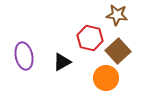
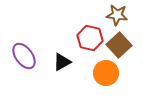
brown square: moved 1 px right, 6 px up
purple ellipse: rotated 24 degrees counterclockwise
orange circle: moved 5 px up
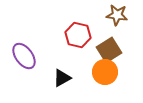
red hexagon: moved 12 px left, 3 px up
brown square: moved 10 px left, 5 px down; rotated 10 degrees clockwise
black triangle: moved 16 px down
orange circle: moved 1 px left, 1 px up
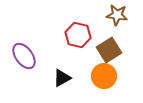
orange circle: moved 1 px left, 4 px down
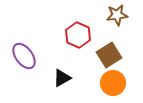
brown star: rotated 15 degrees counterclockwise
red hexagon: rotated 10 degrees clockwise
brown square: moved 5 px down
orange circle: moved 9 px right, 7 px down
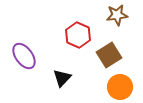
black triangle: rotated 18 degrees counterclockwise
orange circle: moved 7 px right, 4 px down
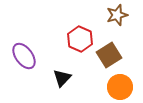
brown star: rotated 10 degrees counterclockwise
red hexagon: moved 2 px right, 4 px down
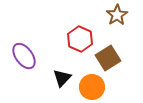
brown star: rotated 15 degrees counterclockwise
brown square: moved 1 px left, 3 px down
orange circle: moved 28 px left
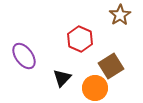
brown star: moved 3 px right
brown square: moved 3 px right, 8 px down
orange circle: moved 3 px right, 1 px down
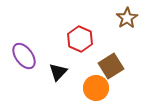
brown star: moved 7 px right, 3 px down
black triangle: moved 4 px left, 6 px up
orange circle: moved 1 px right
